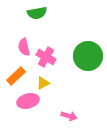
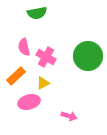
pink ellipse: moved 1 px right, 1 px down
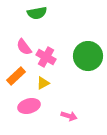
pink semicircle: rotated 24 degrees counterclockwise
pink ellipse: moved 4 px down
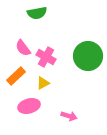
pink semicircle: moved 1 px left, 1 px down
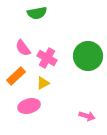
pink cross: moved 1 px right, 1 px down
pink arrow: moved 18 px right
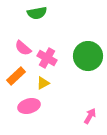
pink semicircle: rotated 12 degrees counterclockwise
pink arrow: moved 3 px right; rotated 77 degrees counterclockwise
